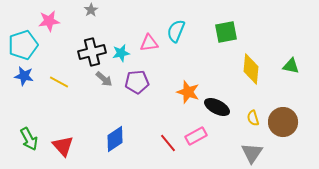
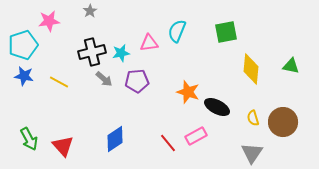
gray star: moved 1 px left, 1 px down
cyan semicircle: moved 1 px right
purple pentagon: moved 1 px up
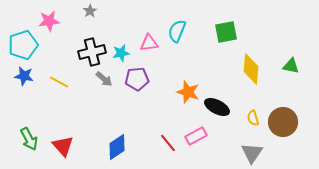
purple pentagon: moved 2 px up
blue diamond: moved 2 px right, 8 px down
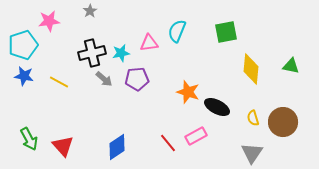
black cross: moved 1 px down
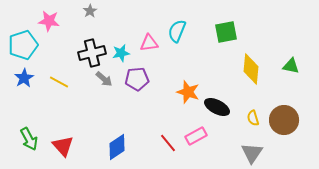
pink star: rotated 15 degrees clockwise
blue star: moved 2 px down; rotated 30 degrees clockwise
brown circle: moved 1 px right, 2 px up
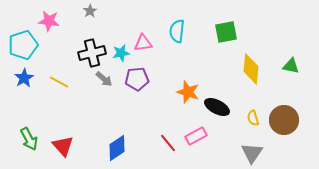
cyan semicircle: rotated 15 degrees counterclockwise
pink triangle: moved 6 px left
blue diamond: moved 1 px down
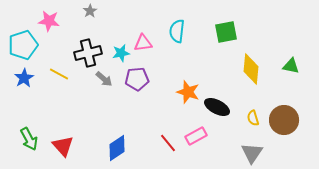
black cross: moved 4 px left
yellow line: moved 8 px up
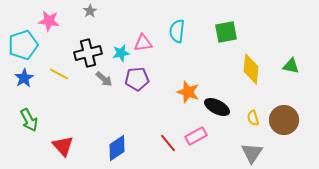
green arrow: moved 19 px up
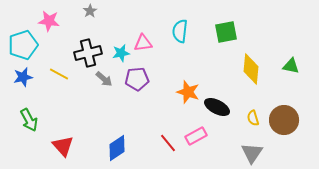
cyan semicircle: moved 3 px right
blue star: moved 1 px left, 1 px up; rotated 18 degrees clockwise
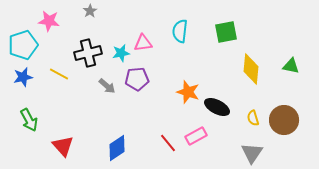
gray arrow: moved 3 px right, 7 px down
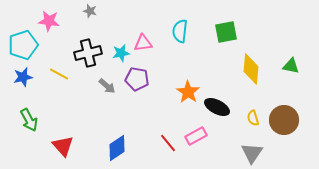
gray star: rotated 24 degrees counterclockwise
purple pentagon: rotated 15 degrees clockwise
orange star: rotated 15 degrees clockwise
